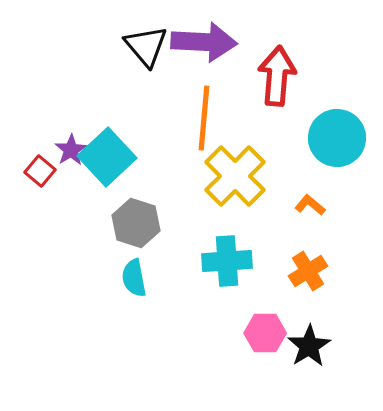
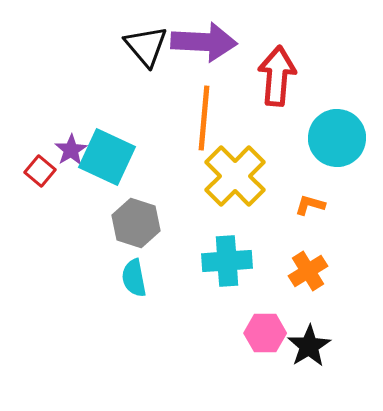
cyan square: rotated 22 degrees counterclockwise
orange L-shape: rotated 24 degrees counterclockwise
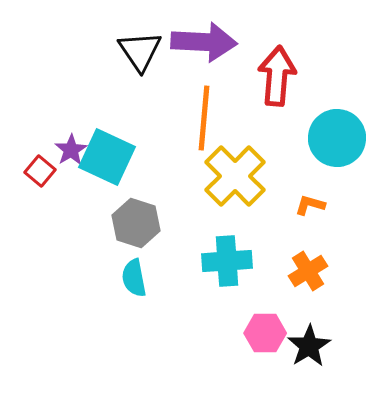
black triangle: moved 6 px left, 5 px down; rotated 6 degrees clockwise
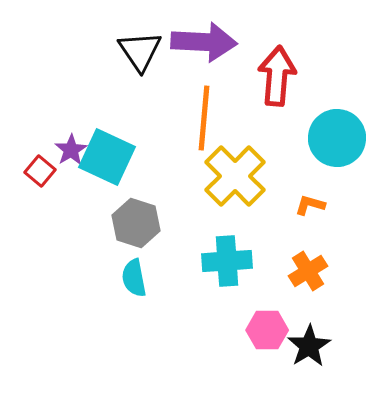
pink hexagon: moved 2 px right, 3 px up
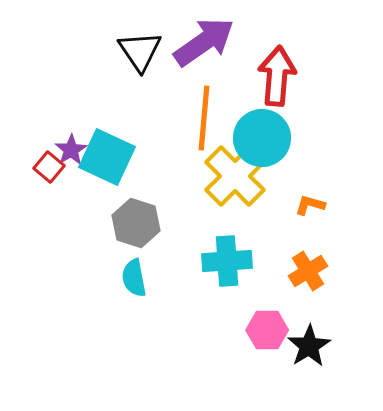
purple arrow: rotated 38 degrees counterclockwise
cyan circle: moved 75 px left
red square: moved 9 px right, 4 px up
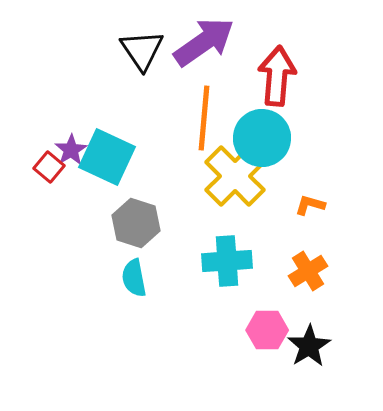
black triangle: moved 2 px right, 1 px up
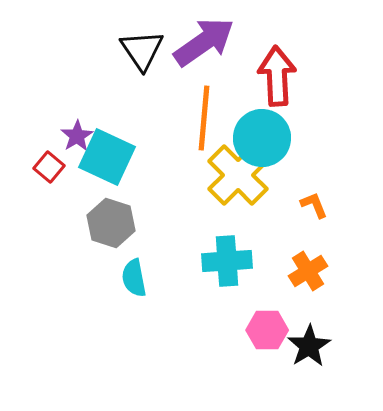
red arrow: rotated 8 degrees counterclockwise
purple star: moved 6 px right, 14 px up
yellow cross: moved 3 px right, 1 px up
orange L-shape: moved 4 px right; rotated 52 degrees clockwise
gray hexagon: moved 25 px left
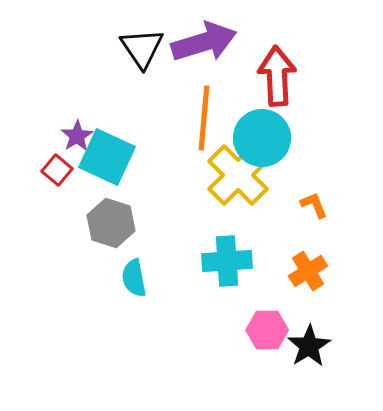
purple arrow: rotated 18 degrees clockwise
black triangle: moved 2 px up
red square: moved 8 px right, 3 px down
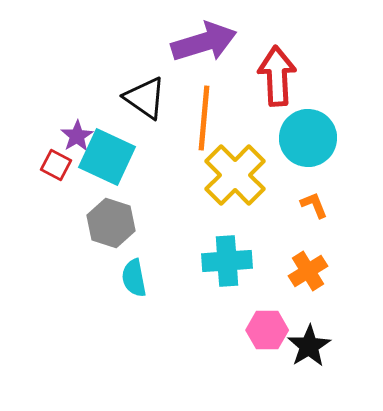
black triangle: moved 3 px right, 50 px down; rotated 21 degrees counterclockwise
cyan circle: moved 46 px right
red square: moved 1 px left, 5 px up; rotated 12 degrees counterclockwise
yellow cross: moved 3 px left
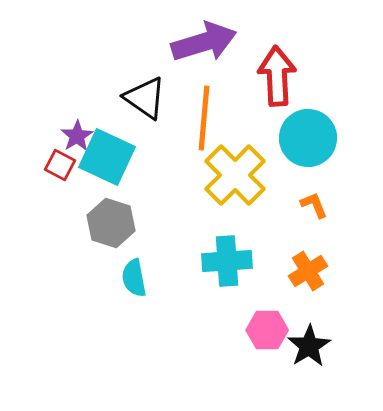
red square: moved 4 px right
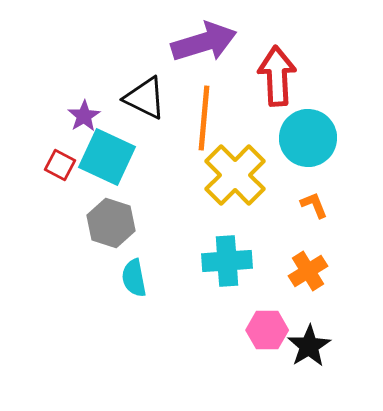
black triangle: rotated 9 degrees counterclockwise
purple star: moved 7 px right, 20 px up
